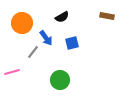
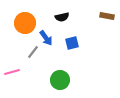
black semicircle: rotated 16 degrees clockwise
orange circle: moved 3 px right
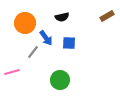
brown rectangle: rotated 40 degrees counterclockwise
blue square: moved 3 px left; rotated 16 degrees clockwise
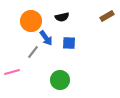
orange circle: moved 6 px right, 2 px up
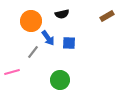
black semicircle: moved 3 px up
blue arrow: moved 2 px right
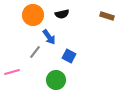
brown rectangle: rotated 48 degrees clockwise
orange circle: moved 2 px right, 6 px up
blue arrow: moved 1 px right, 1 px up
blue square: moved 13 px down; rotated 24 degrees clockwise
gray line: moved 2 px right
green circle: moved 4 px left
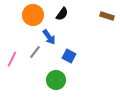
black semicircle: rotated 40 degrees counterclockwise
pink line: moved 13 px up; rotated 49 degrees counterclockwise
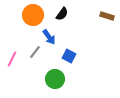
green circle: moved 1 px left, 1 px up
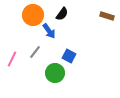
blue arrow: moved 6 px up
green circle: moved 6 px up
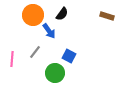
pink line: rotated 21 degrees counterclockwise
